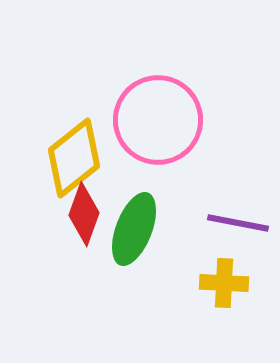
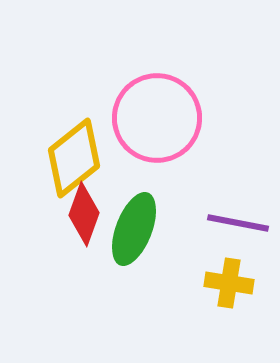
pink circle: moved 1 px left, 2 px up
yellow cross: moved 5 px right; rotated 6 degrees clockwise
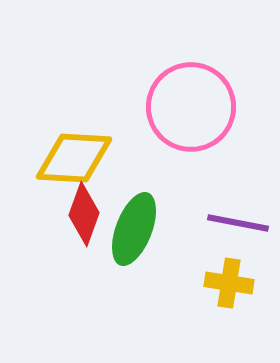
pink circle: moved 34 px right, 11 px up
yellow diamond: rotated 42 degrees clockwise
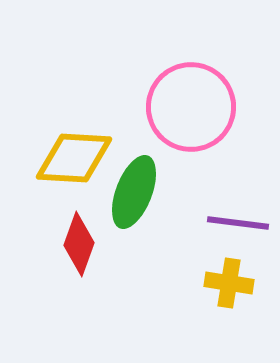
red diamond: moved 5 px left, 30 px down
purple line: rotated 4 degrees counterclockwise
green ellipse: moved 37 px up
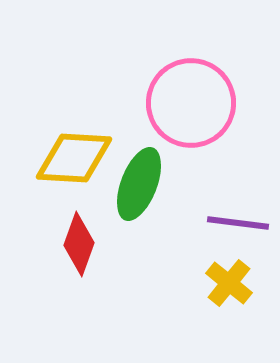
pink circle: moved 4 px up
green ellipse: moved 5 px right, 8 px up
yellow cross: rotated 30 degrees clockwise
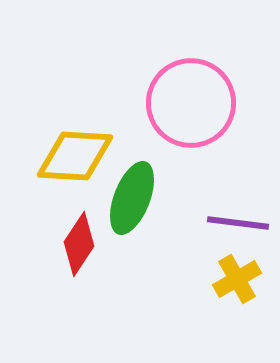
yellow diamond: moved 1 px right, 2 px up
green ellipse: moved 7 px left, 14 px down
red diamond: rotated 14 degrees clockwise
yellow cross: moved 8 px right, 4 px up; rotated 21 degrees clockwise
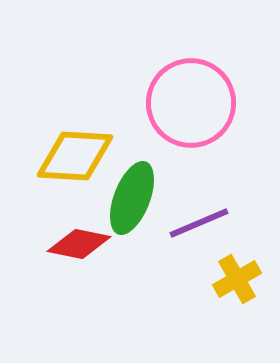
purple line: moved 39 px left; rotated 30 degrees counterclockwise
red diamond: rotated 68 degrees clockwise
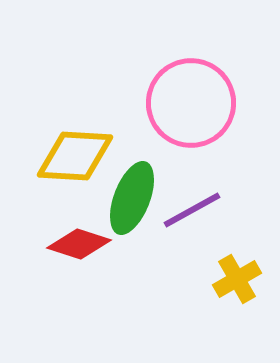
purple line: moved 7 px left, 13 px up; rotated 6 degrees counterclockwise
red diamond: rotated 6 degrees clockwise
